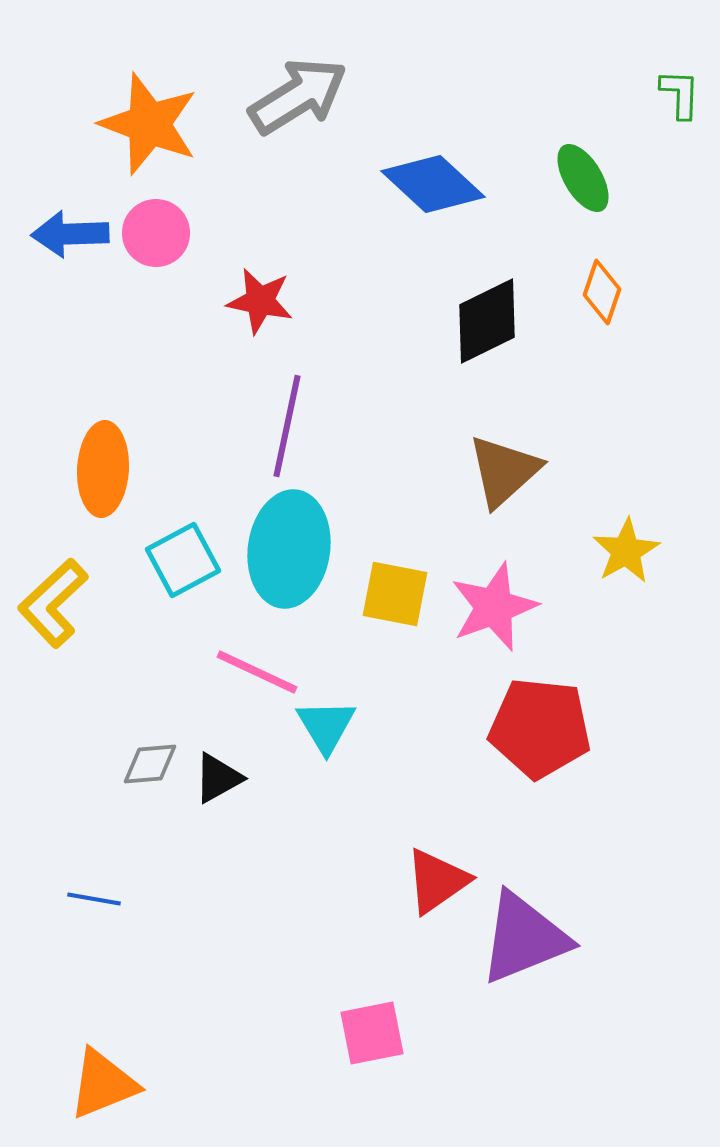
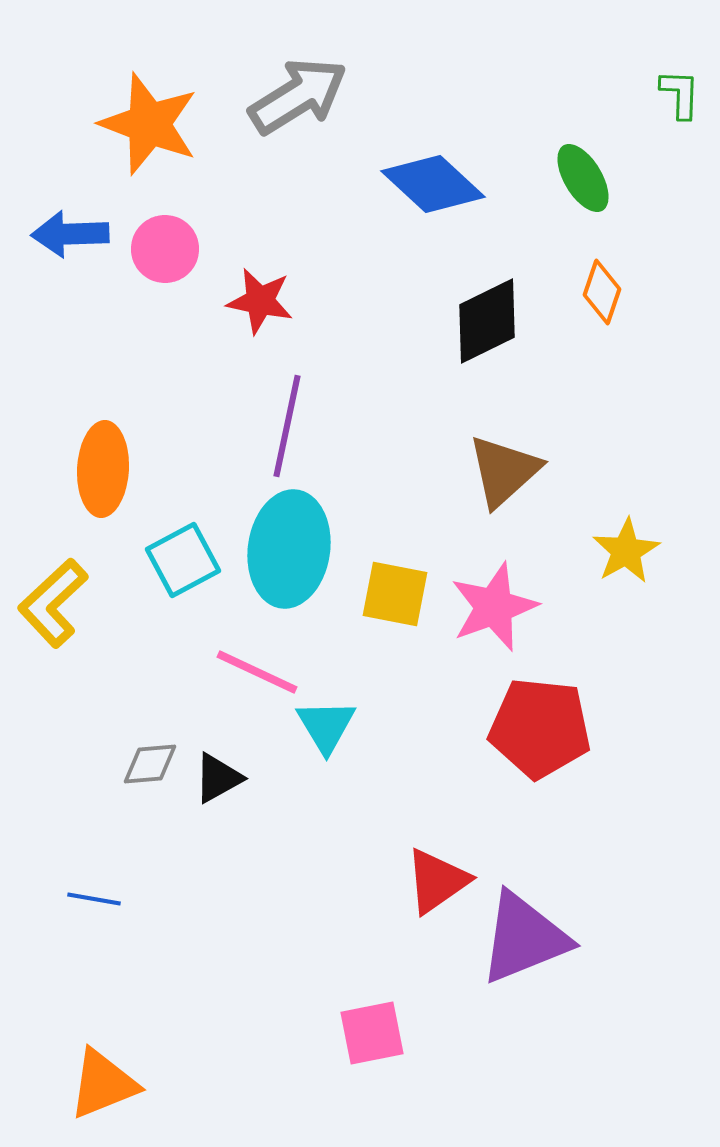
pink circle: moved 9 px right, 16 px down
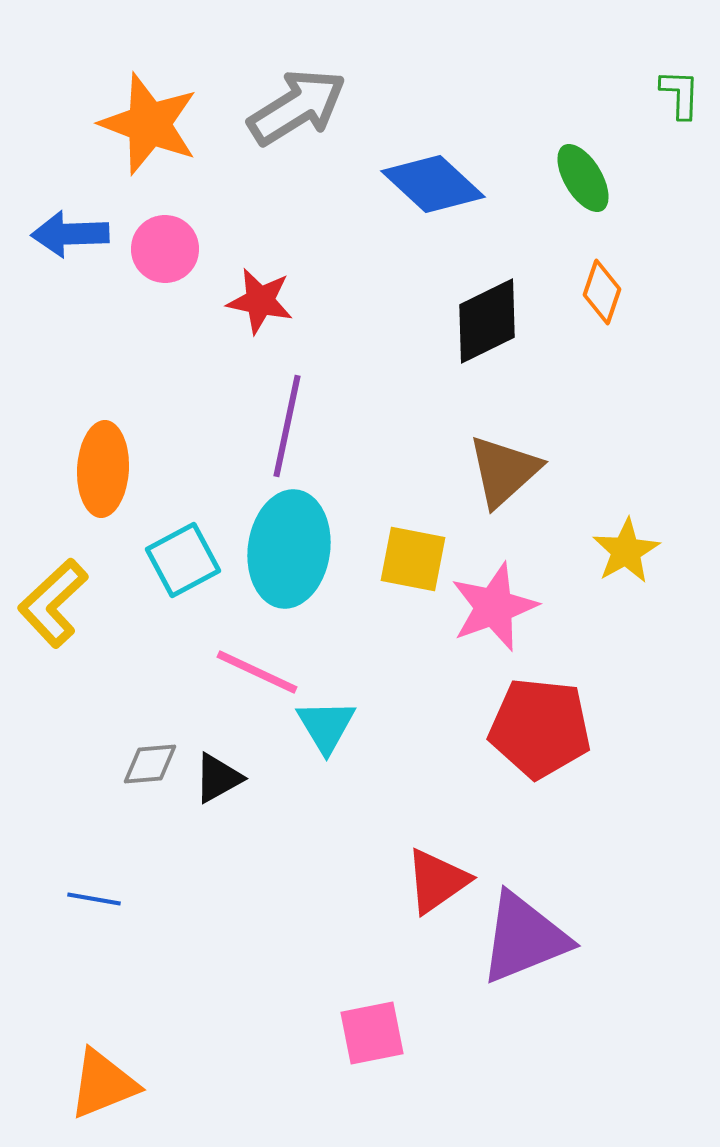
gray arrow: moved 1 px left, 11 px down
yellow square: moved 18 px right, 35 px up
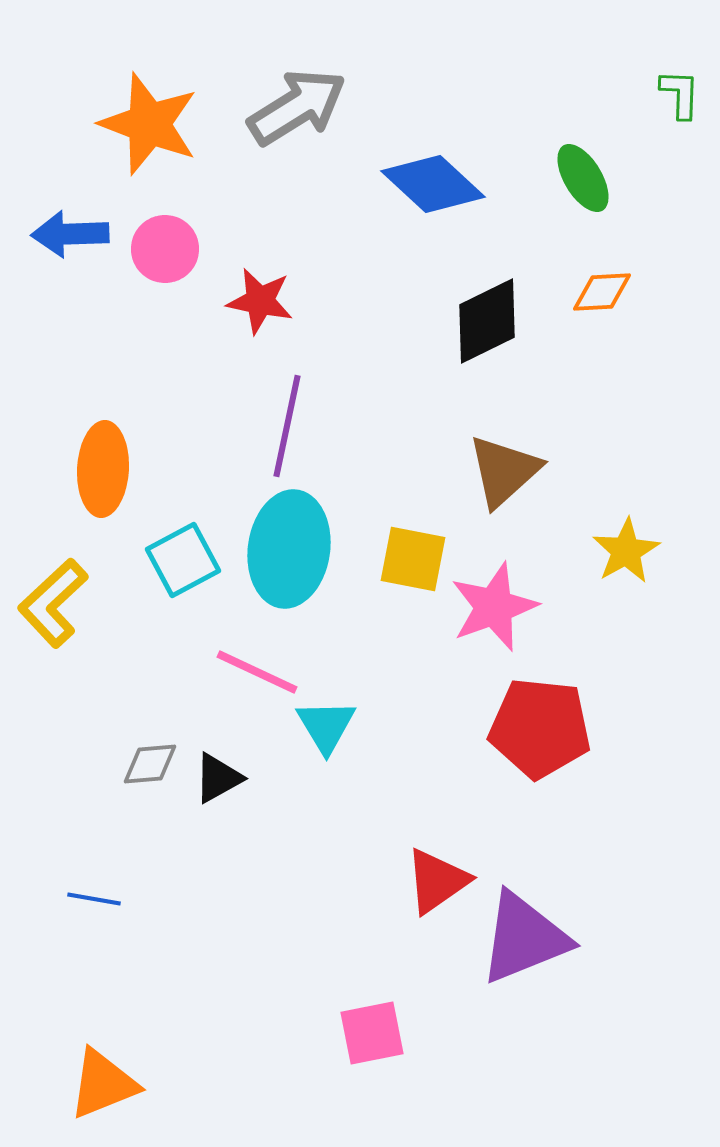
orange diamond: rotated 68 degrees clockwise
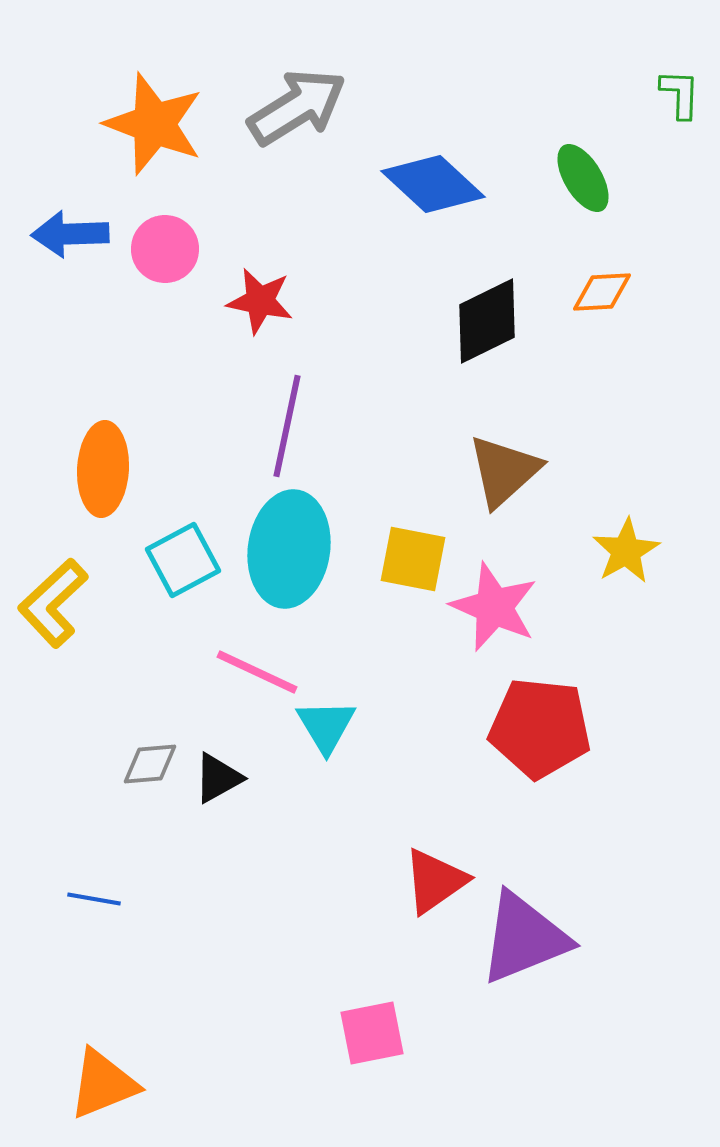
orange star: moved 5 px right
pink star: rotated 28 degrees counterclockwise
red triangle: moved 2 px left
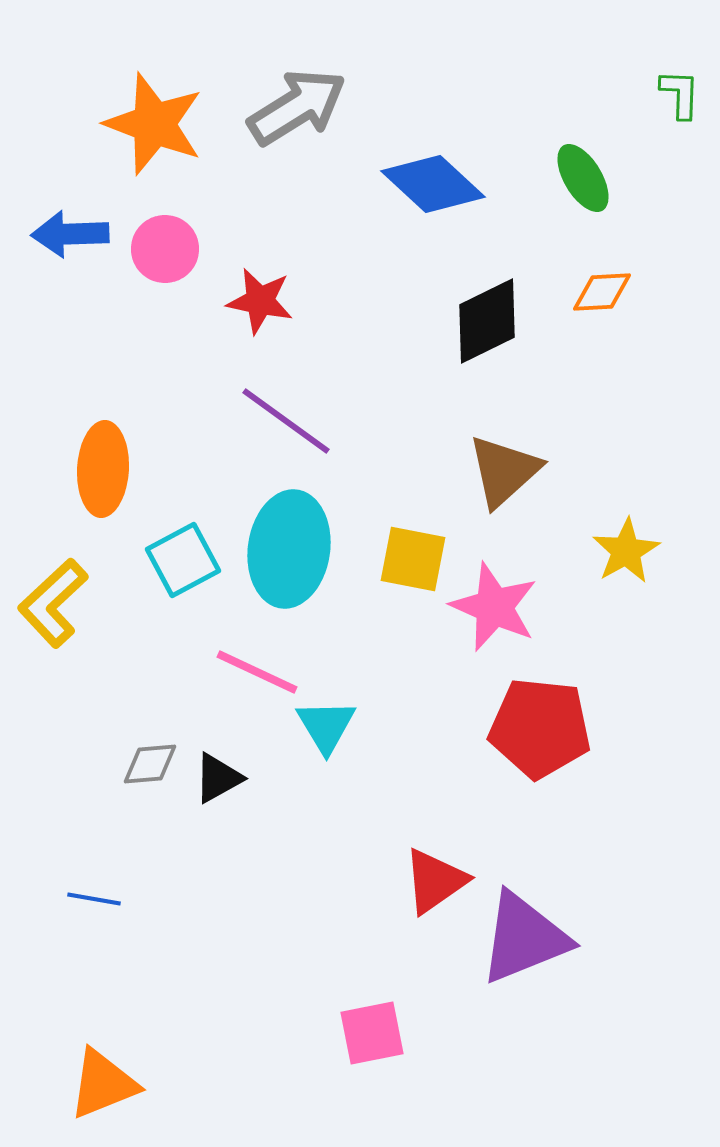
purple line: moved 1 px left, 5 px up; rotated 66 degrees counterclockwise
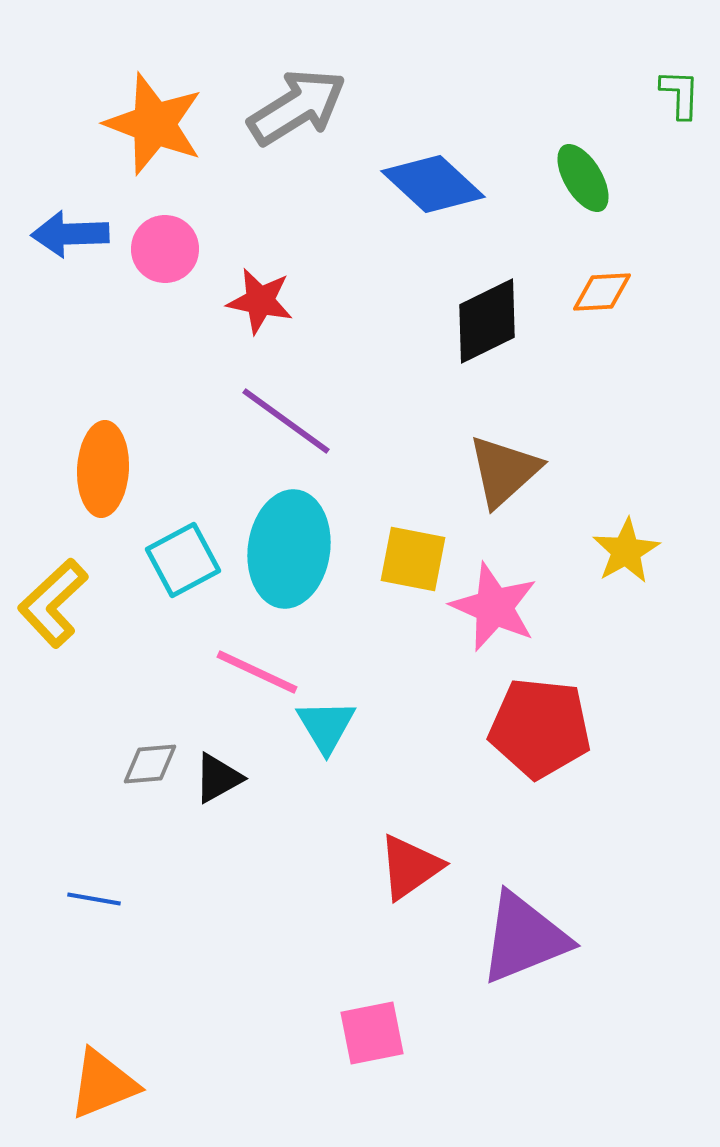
red triangle: moved 25 px left, 14 px up
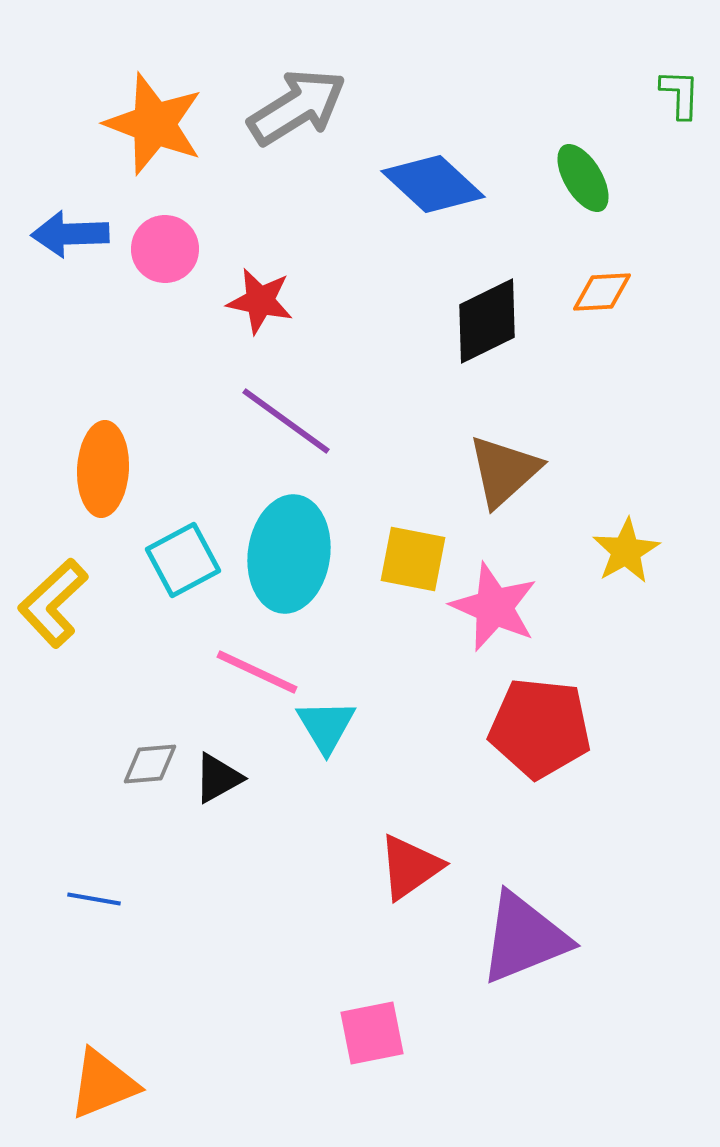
cyan ellipse: moved 5 px down
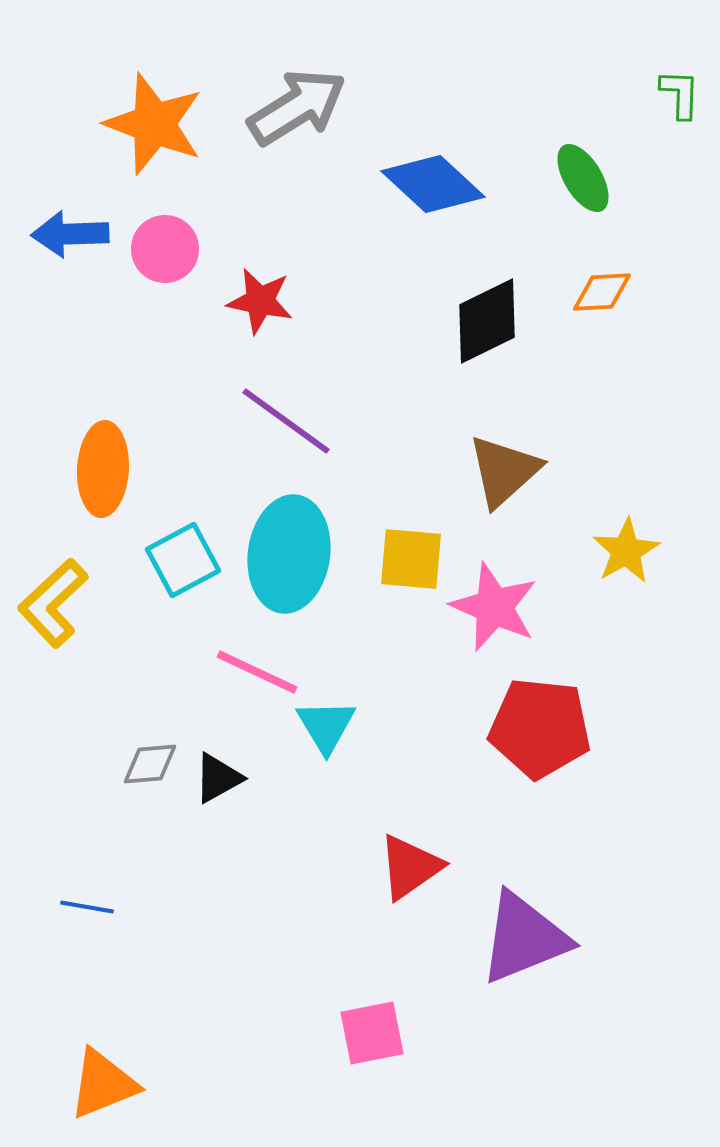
yellow square: moved 2 px left; rotated 6 degrees counterclockwise
blue line: moved 7 px left, 8 px down
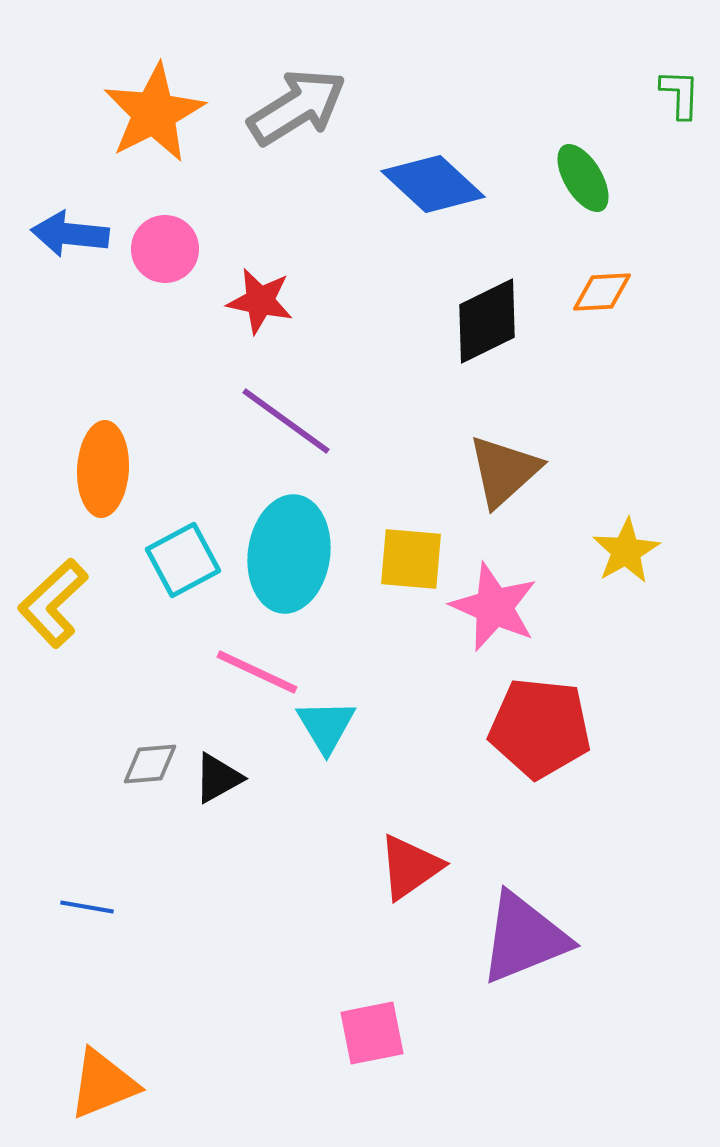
orange star: moved 11 px up; rotated 24 degrees clockwise
blue arrow: rotated 8 degrees clockwise
